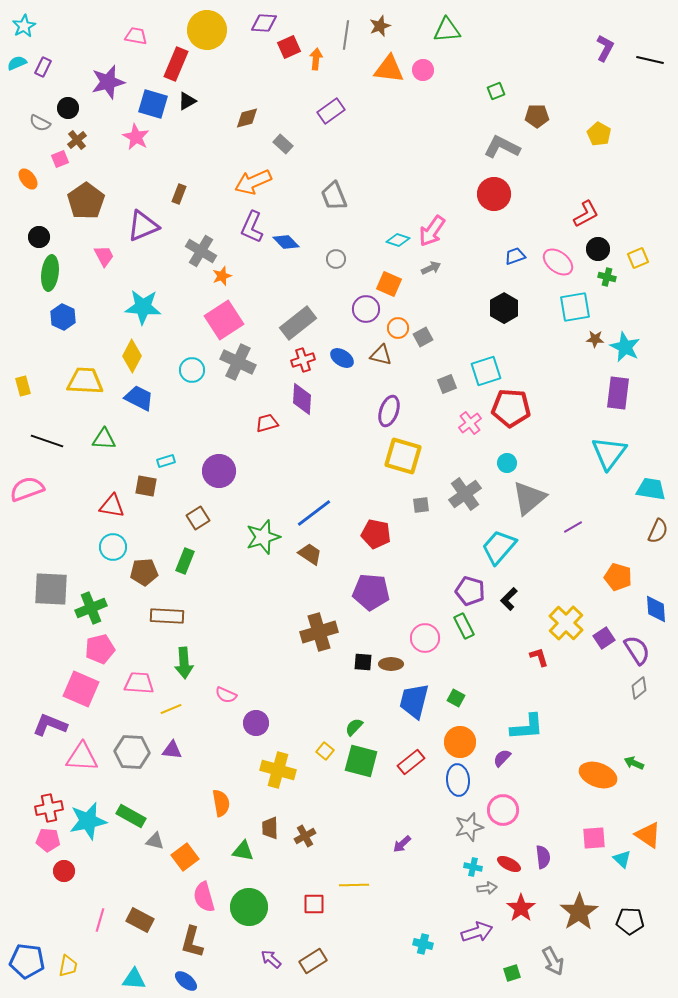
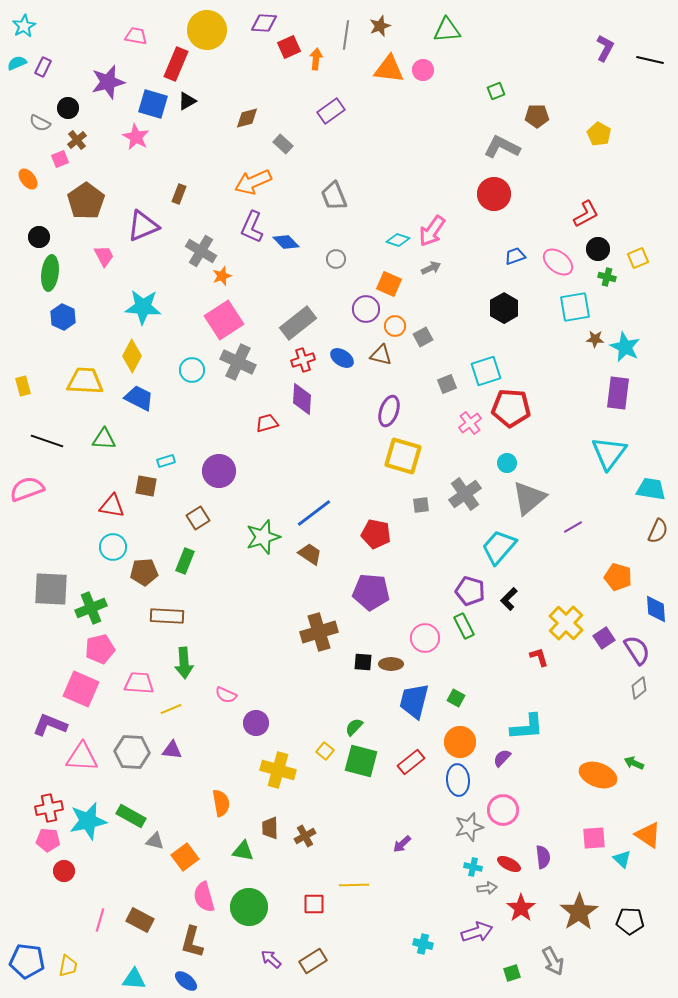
orange circle at (398, 328): moved 3 px left, 2 px up
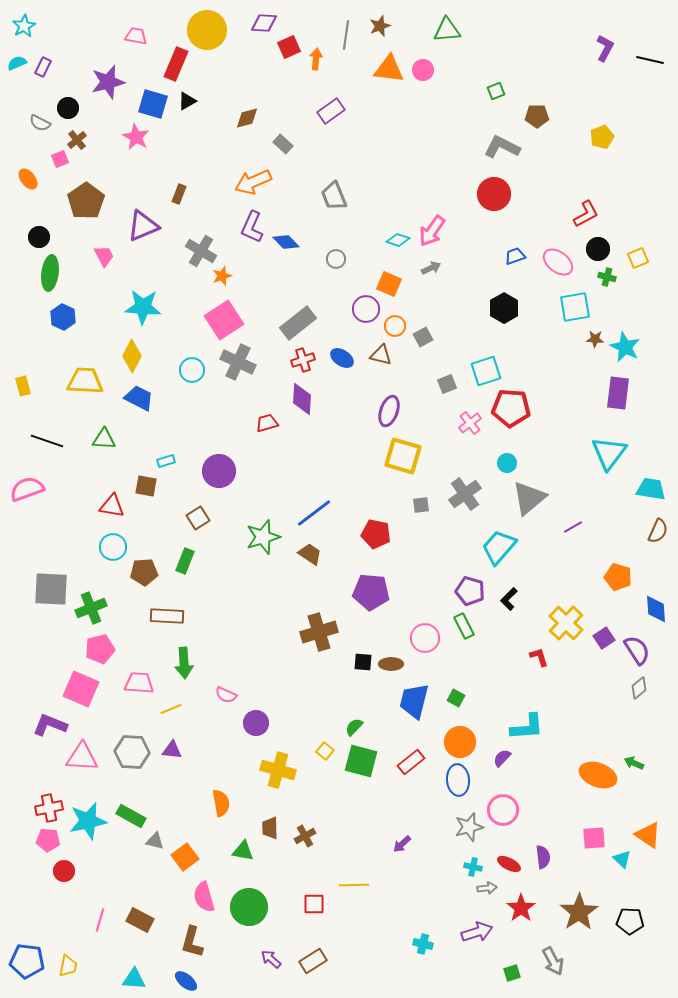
yellow pentagon at (599, 134): moved 3 px right, 3 px down; rotated 20 degrees clockwise
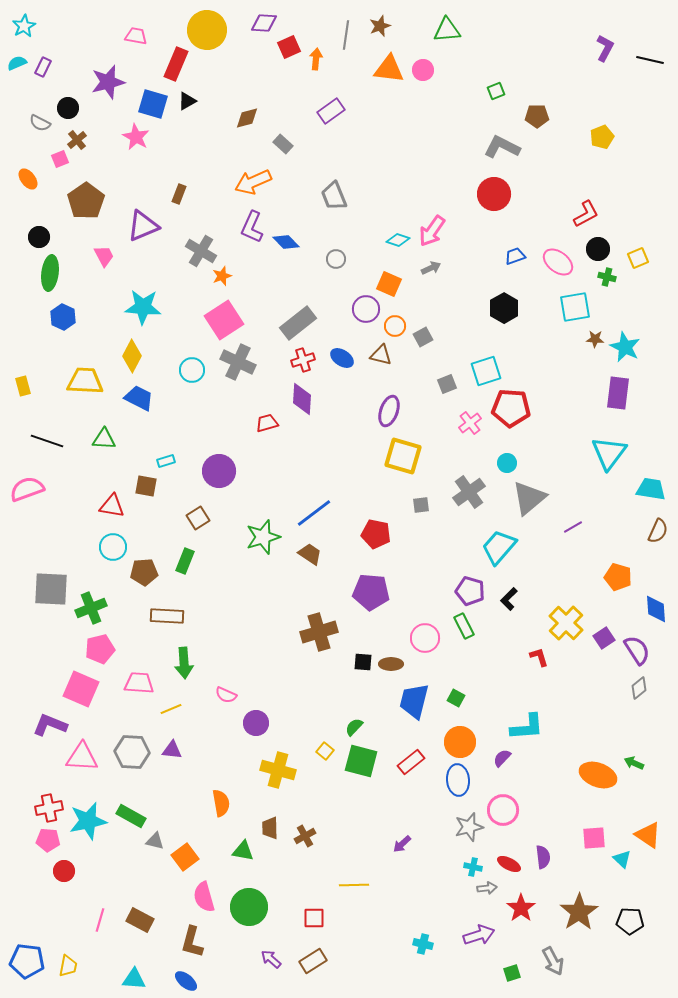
gray cross at (465, 494): moved 4 px right, 2 px up
red square at (314, 904): moved 14 px down
purple arrow at (477, 932): moved 2 px right, 3 px down
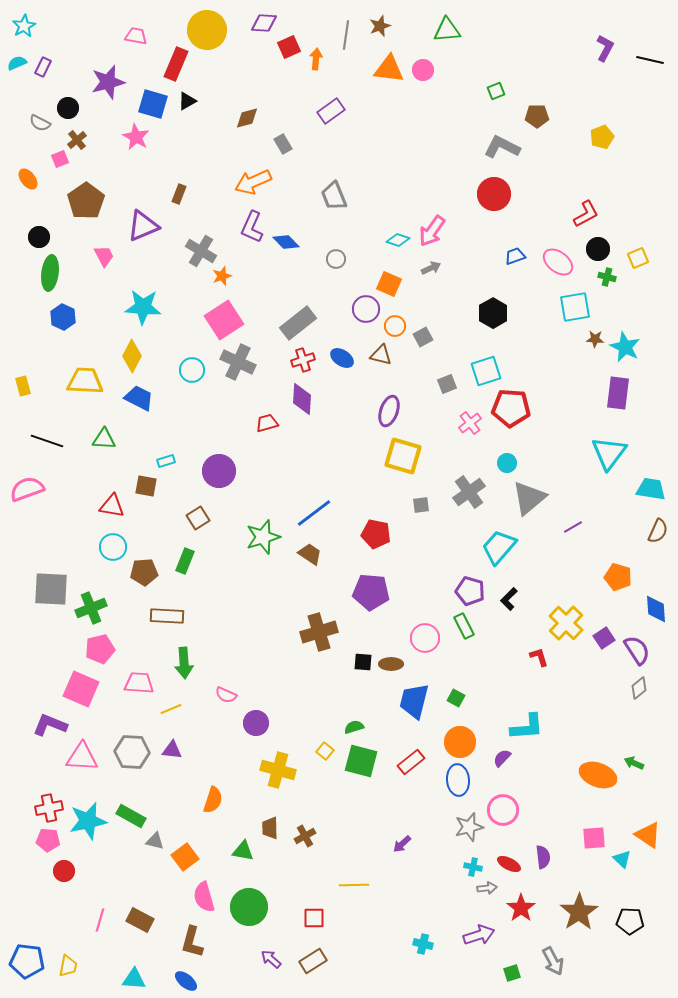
gray rectangle at (283, 144): rotated 18 degrees clockwise
black hexagon at (504, 308): moved 11 px left, 5 px down
green semicircle at (354, 727): rotated 30 degrees clockwise
orange semicircle at (221, 803): moved 8 px left, 3 px up; rotated 28 degrees clockwise
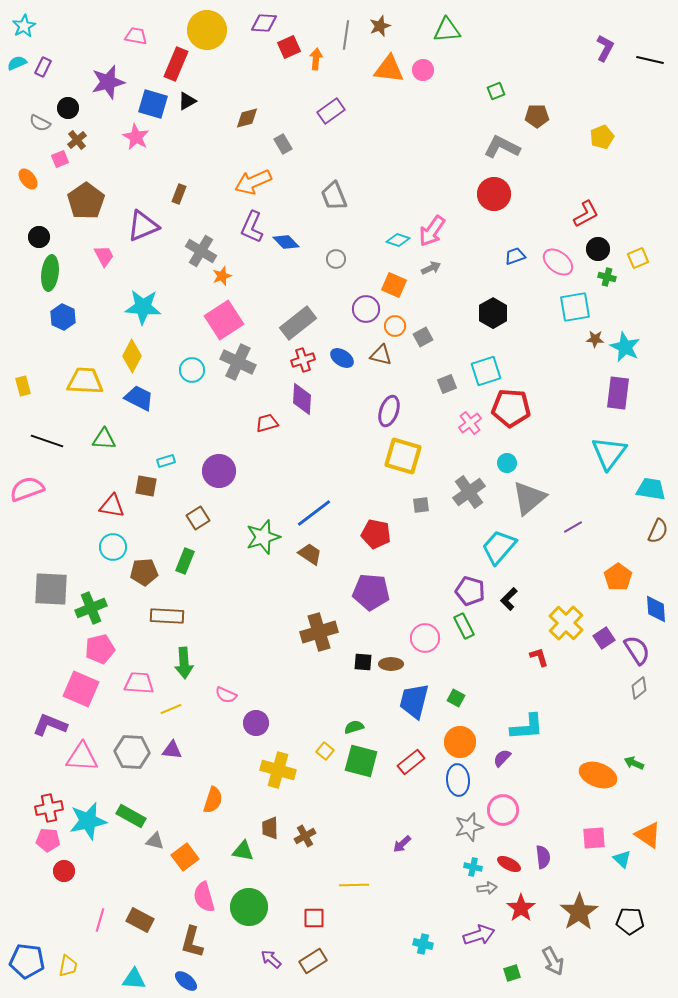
orange square at (389, 284): moved 5 px right, 1 px down
orange pentagon at (618, 577): rotated 20 degrees clockwise
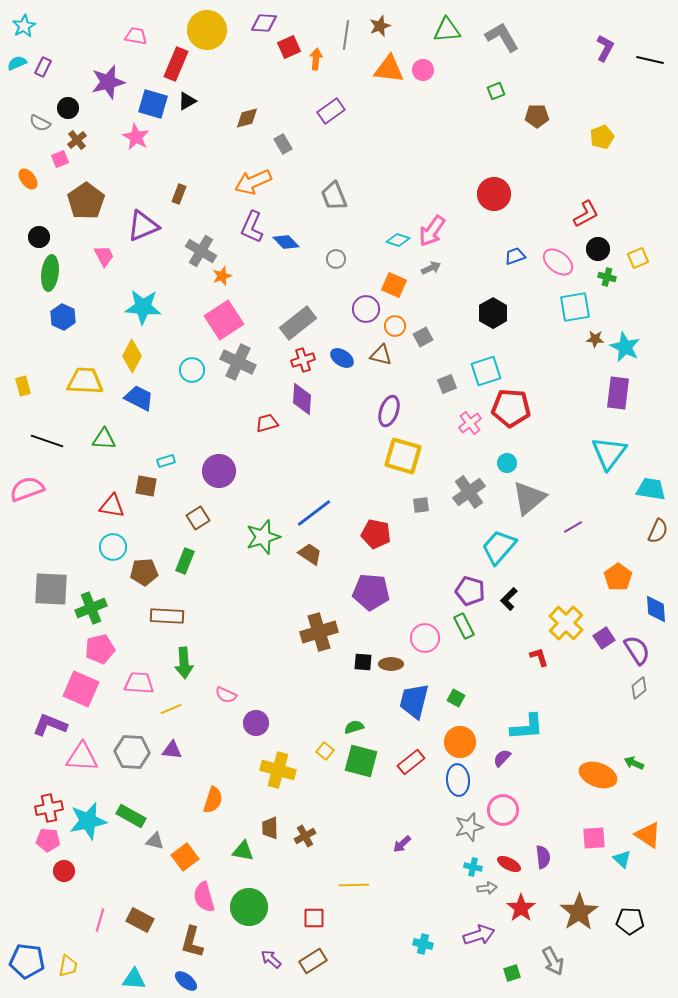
gray L-shape at (502, 147): moved 110 px up; rotated 33 degrees clockwise
